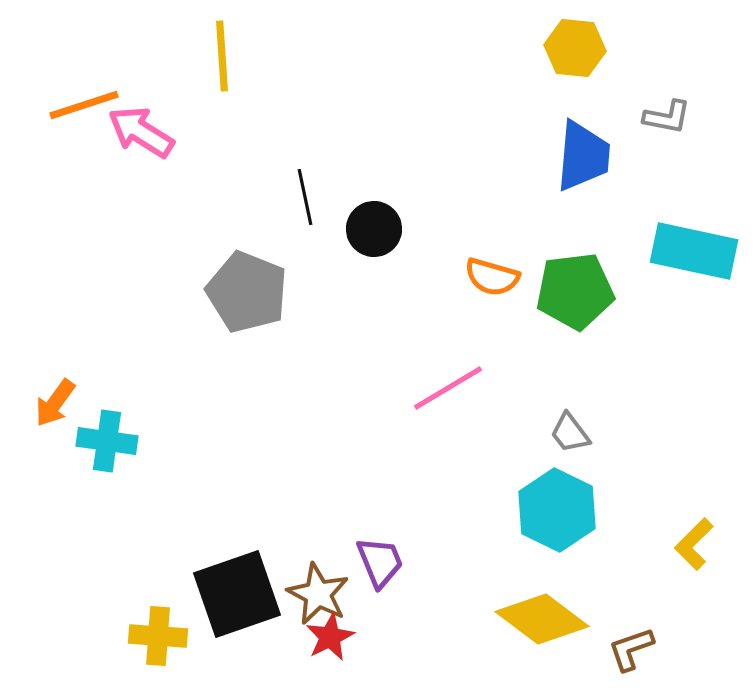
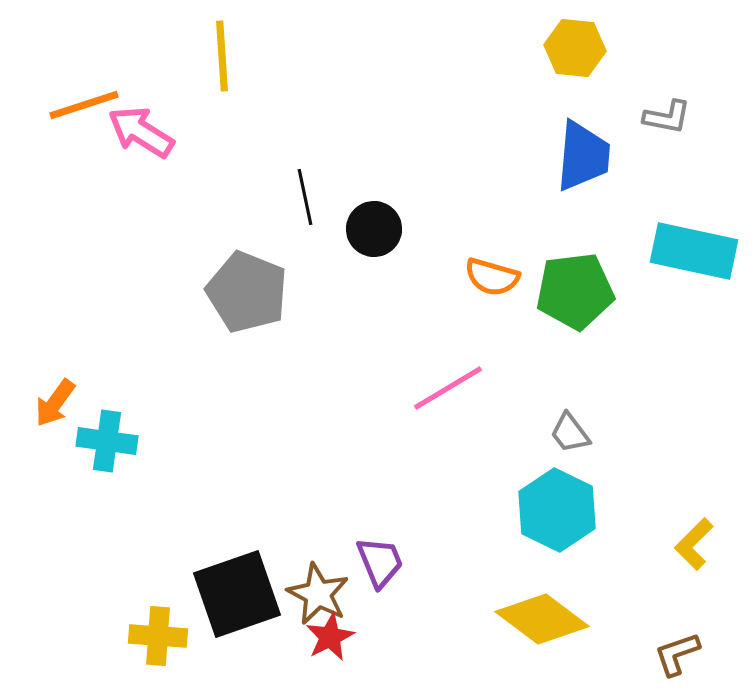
brown L-shape: moved 46 px right, 5 px down
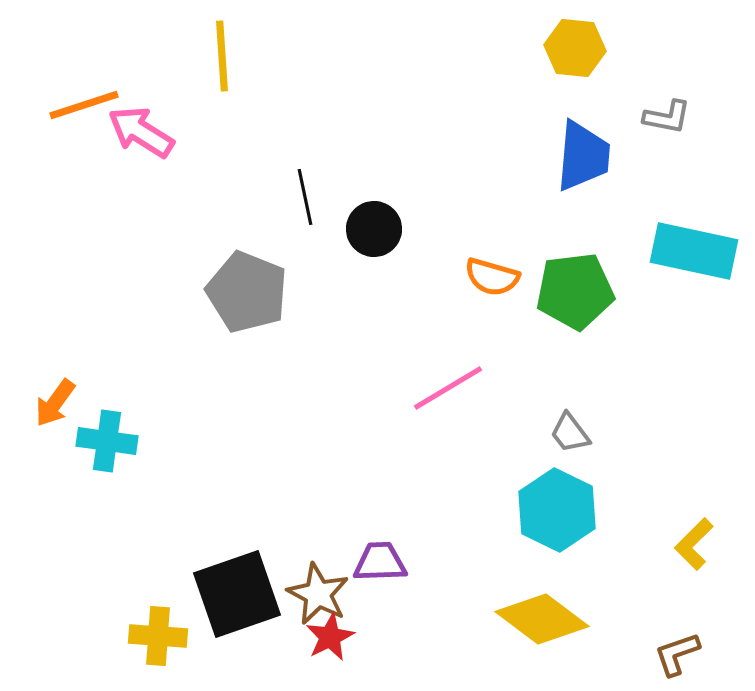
purple trapezoid: rotated 70 degrees counterclockwise
